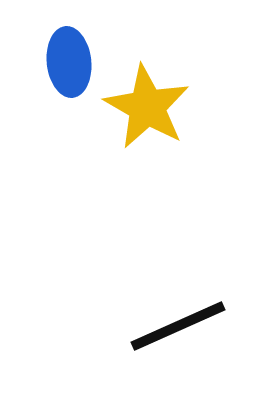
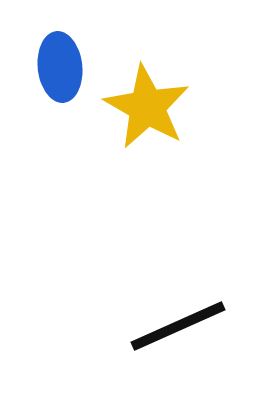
blue ellipse: moved 9 px left, 5 px down
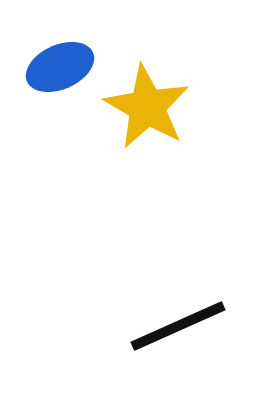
blue ellipse: rotated 72 degrees clockwise
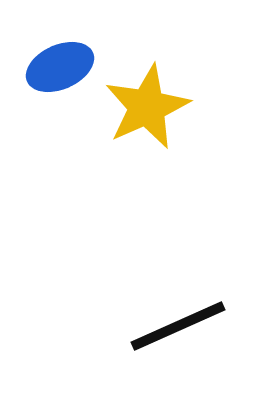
yellow star: rotated 18 degrees clockwise
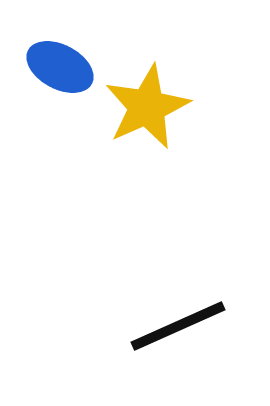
blue ellipse: rotated 52 degrees clockwise
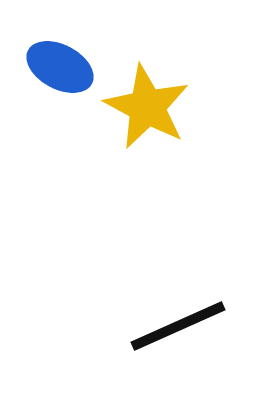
yellow star: rotated 20 degrees counterclockwise
